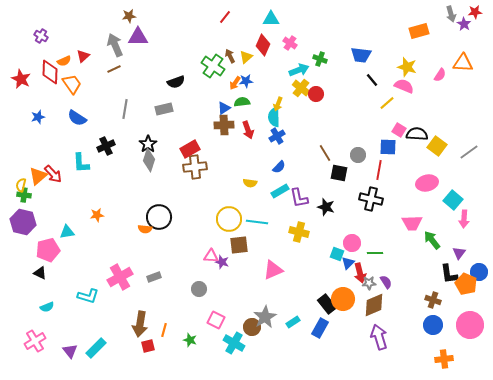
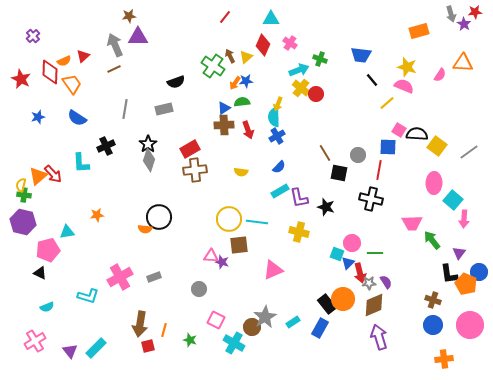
purple cross at (41, 36): moved 8 px left; rotated 16 degrees clockwise
brown cross at (195, 167): moved 3 px down
yellow semicircle at (250, 183): moved 9 px left, 11 px up
pink ellipse at (427, 183): moved 7 px right; rotated 75 degrees counterclockwise
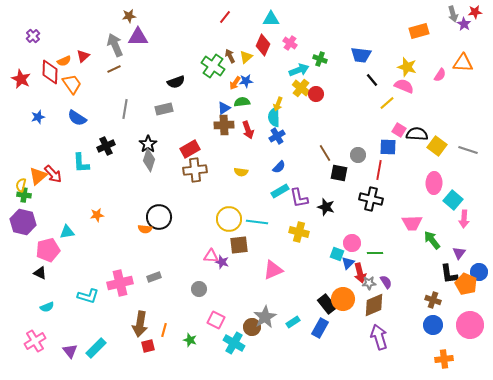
gray arrow at (451, 14): moved 2 px right
gray line at (469, 152): moved 1 px left, 2 px up; rotated 54 degrees clockwise
pink cross at (120, 277): moved 6 px down; rotated 15 degrees clockwise
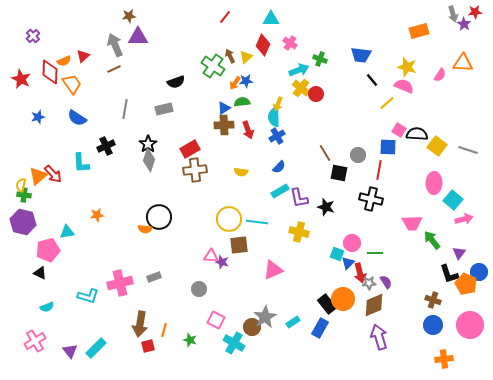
pink arrow at (464, 219): rotated 108 degrees counterclockwise
black L-shape at (449, 274): rotated 10 degrees counterclockwise
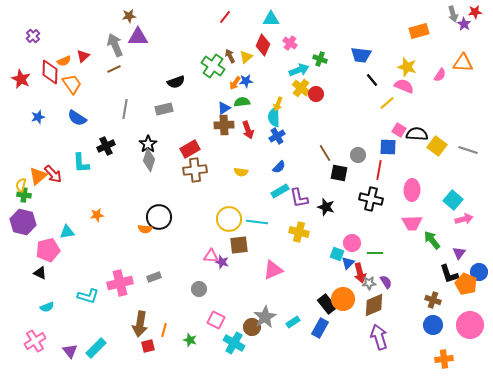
pink ellipse at (434, 183): moved 22 px left, 7 px down
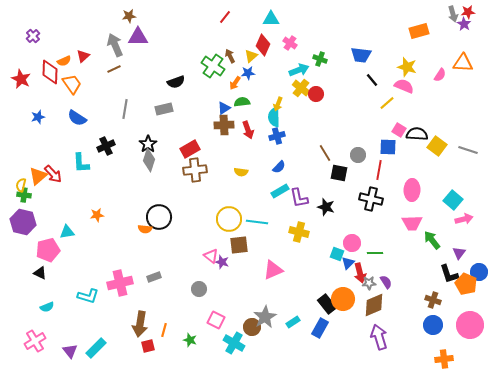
red star at (475, 12): moved 7 px left
yellow triangle at (246, 57): moved 5 px right, 1 px up
blue star at (246, 81): moved 2 px right, 8 px up
blue cross at (277, 136): rotated 14 degrees clockwise
pink triangle at (211, 256): rotated 35 degrees clockwise
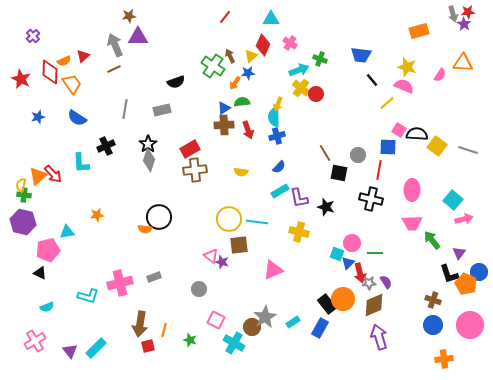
gray rectangle at (164, 109): moved 2 px left, 1 px down
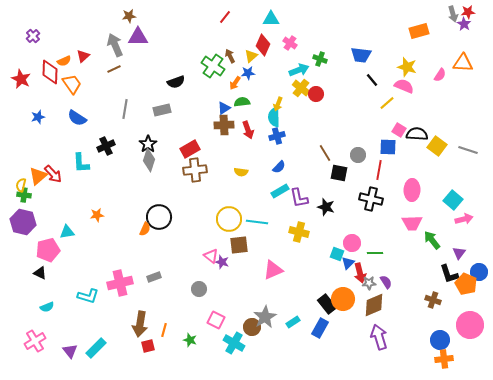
orange semicircle at (145, 229): rotated 72 degrees counterclockwise
blue circle at (433, 325): moved 7 px right, 15 px down
